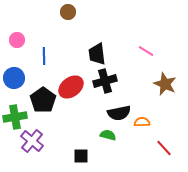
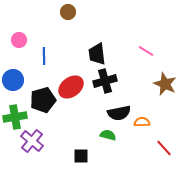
pink circle: moved 2 px right
blue circle: moved 1 px left, 2 px down
black pentagon: rotated 20 degrees clockwise
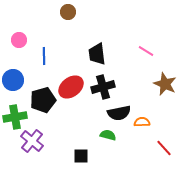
black cross: moved 2 px left, 6 px down
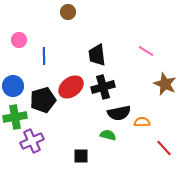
black trapezoid: moved 1 px down
blue circle: moved 6 px down
purple cross: rotated 25 degrees clockwise
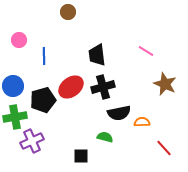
green semicircle: moved 3 px left, 2 px down
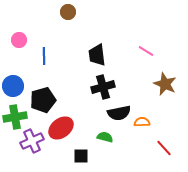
red ellipse: moved 10 px left, 41 px down
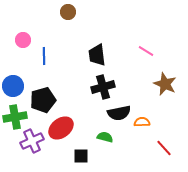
pink circle: moved 4 px right
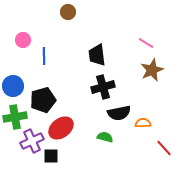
pink line: moved 8 px up
brown star: moved 13 px left, 14 px up; rotated 25 degrees clockwise
orange semicircle: moved 1 px right, 1 px down
black square: moved 30 px left
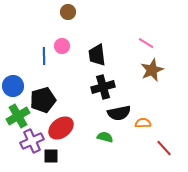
pink circle: moved 39 px right, 6 px down
green cross: moved 3 px right, 1 px up; rotated 20 degrees counterclockwise
